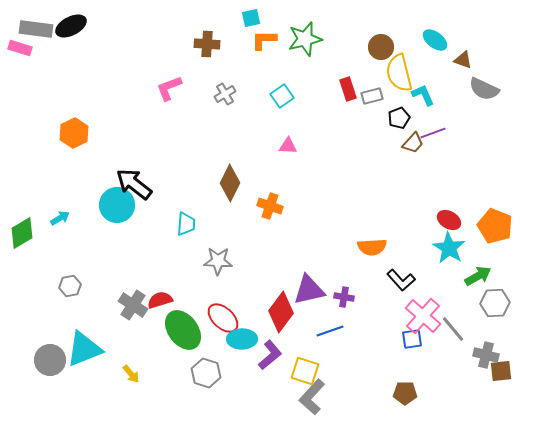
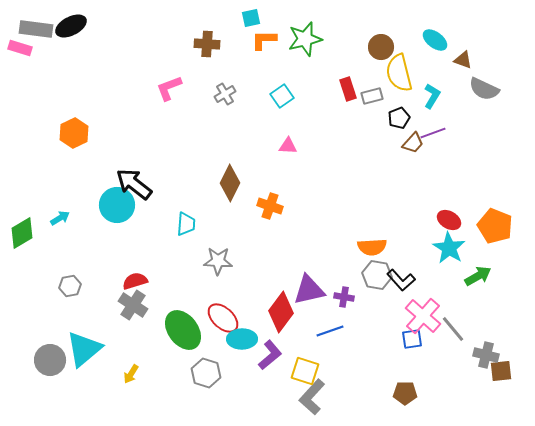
cyan L-shape at (423, 95): moved 9 px right, 1 px down; rotated 55 degrees clockwise
red semicircle at (160, 300): moved 25 px left, 19 px up
gray hexagon at (495, 303): moved 118 px left, 28 px up; rotated 12 degrees clockwise
cyan triangle at (84, 349): rotated 18 degrees counterclockwise
yellow arrow at (131, 374): rotated 72 degrees clockwise
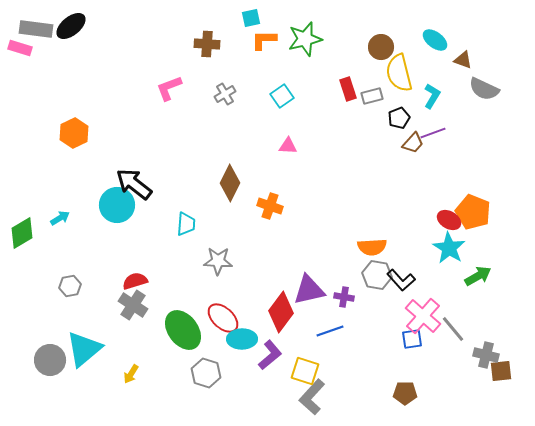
black ellipse at (71, 26): rotated 12 degrees counterclockwise
orange pentagon at (495, 226): moved 22 px left, 14 px up
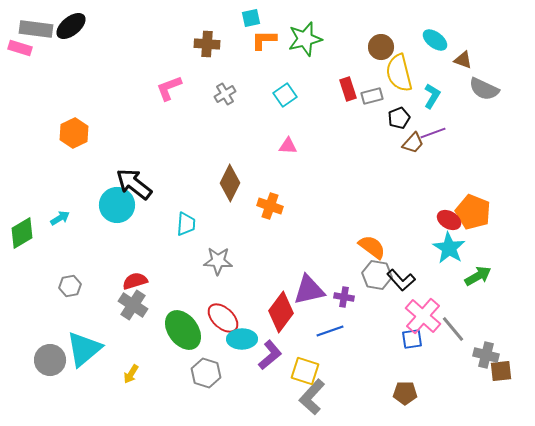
cyan square at (282, 96): moved 3 px right, 1 px up
orange semicircle at (372, 247): rotated 140 degrees counterclockwise
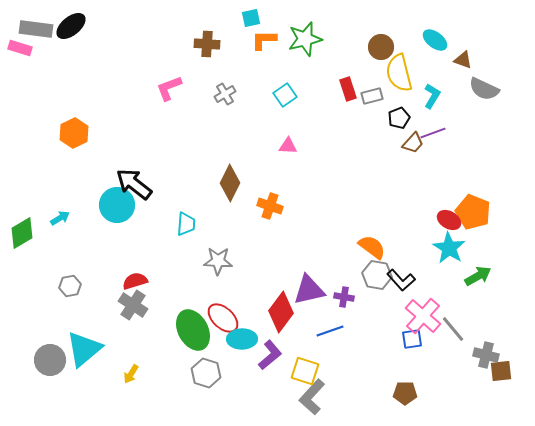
green ellipse at (183, 330): moved 10 px right; rotated 9 degrees clockwise
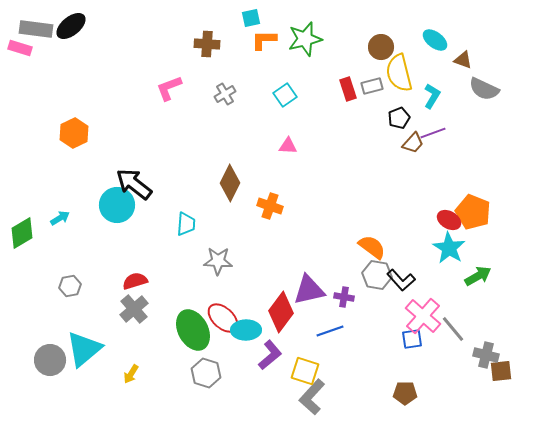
gray rectangle at (372, 96): moved 10 px up
gray cross at (133, 305): moved 1 px right, 4 px down; rotated 16 degrees clockwise
cyan ellipse at (242, 339): moved 4 px right, 9 px up
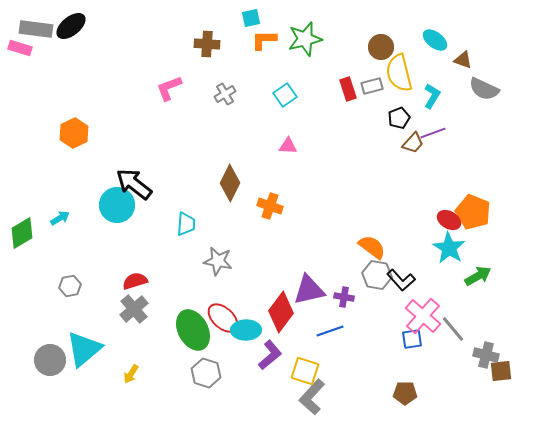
gray star at (218, 261): rotated 8 degrees clockwise
